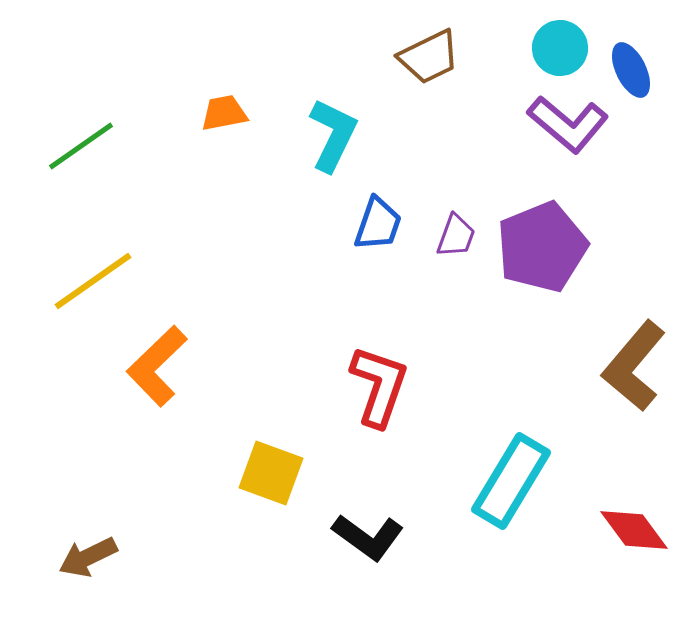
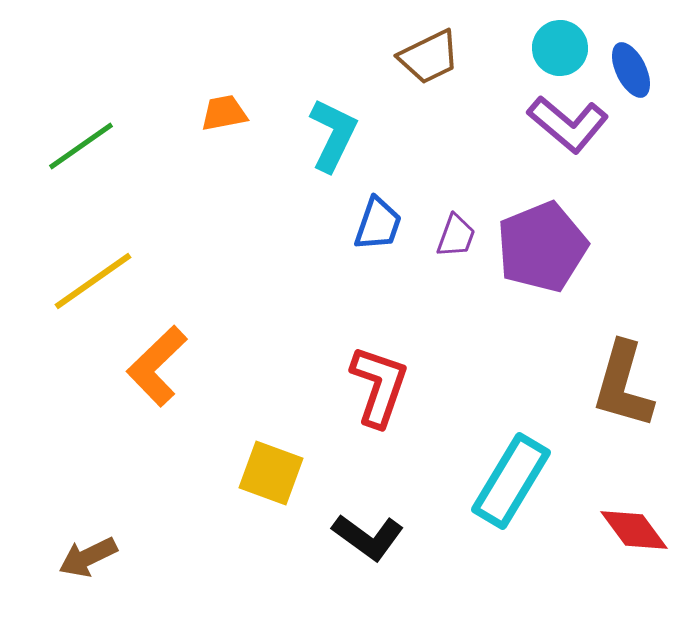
brown L-shape: moved 11 px left, 19 px down; rotated 24 degrees counterclockwise
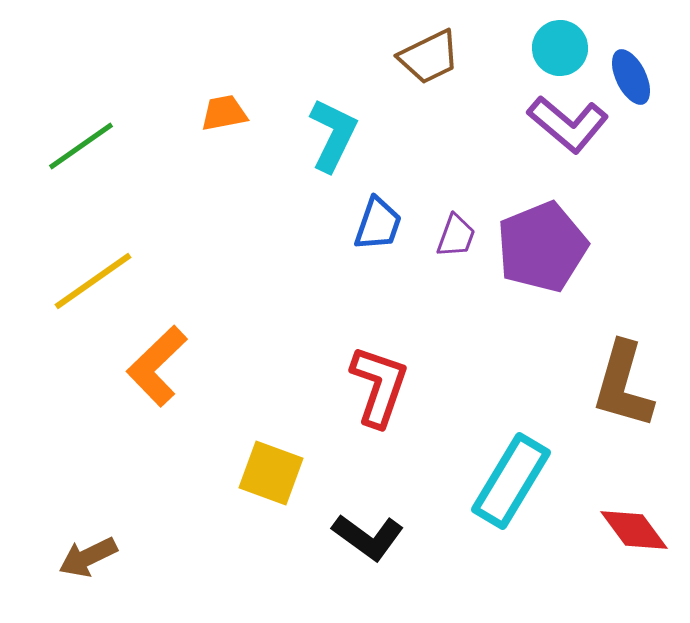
blue ellipse: moved 7 px down
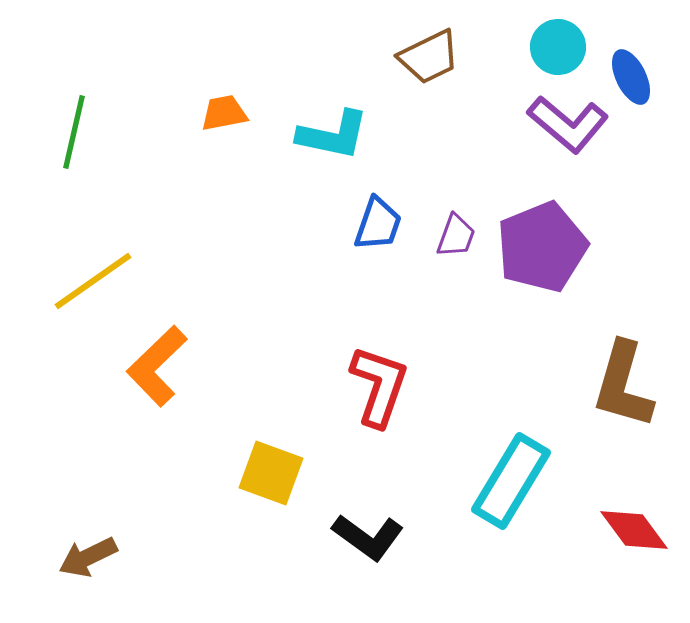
cyan circle: moved 2 px left, 1 px up
cyan L-shape: rotated 76 degrees clockwise
green line: moved 7 px left, 14 px up; rotated 42 degrees counterclockwise
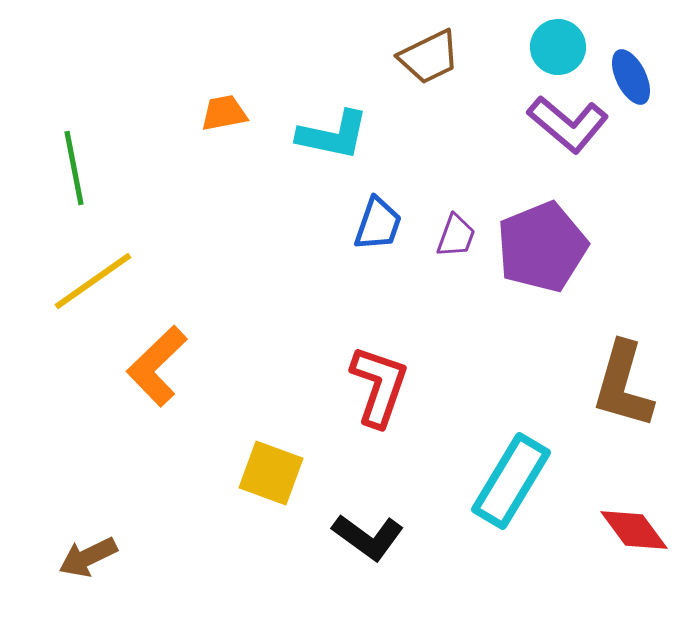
green line: moved 36 px down; rotated 24 degrees counterclockwise
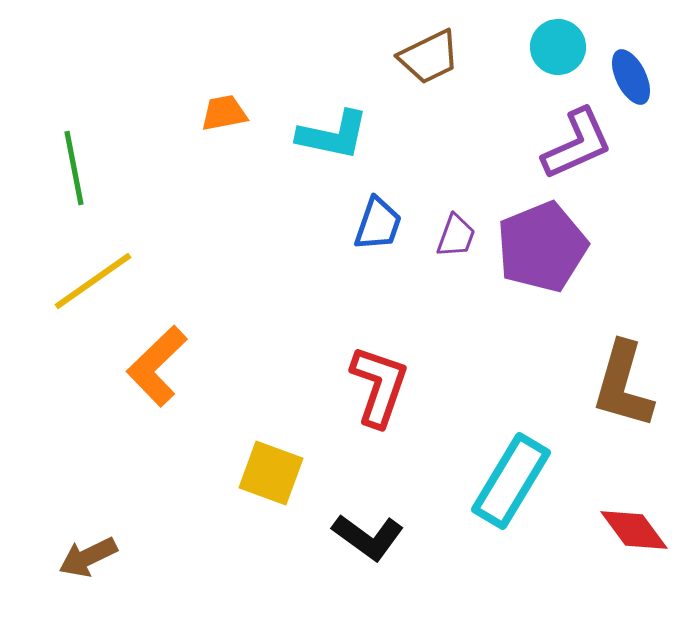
purple L-shape: moved 9 px right, 20 px down; rotated 64 degrees counterclockwise
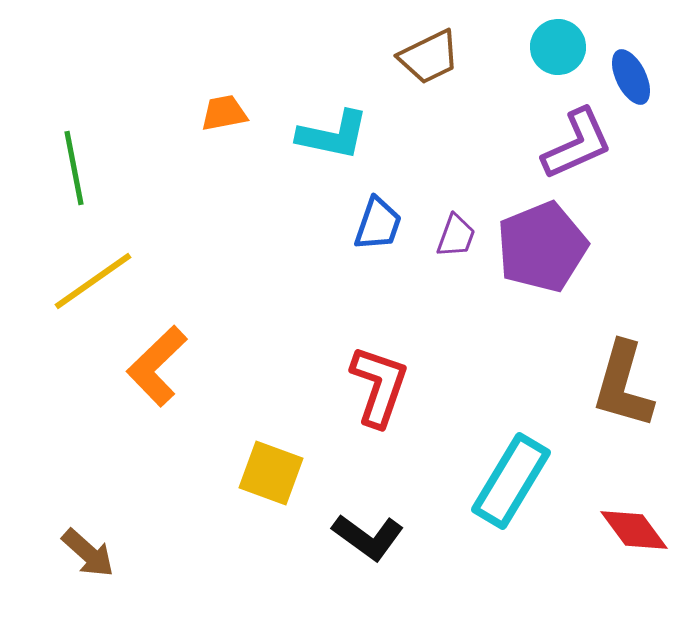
brown arrow: moved 4 px up; rotated 112 degrees counterclockwise
